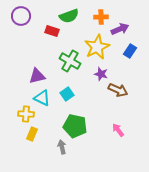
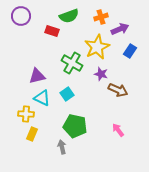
orange cross: rotated 16 degrees counterclockwise
green cross: moved 2 px right, 2 px down
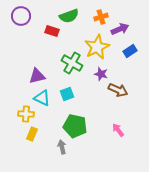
blue rectangle: rotated 24 degrees clockwise
cyan square: rotated 16 degrees clockwise
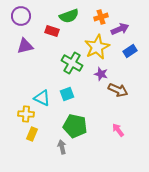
purple triangle: moved 12 px left, 30 px up
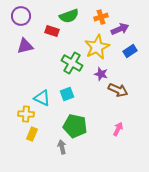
pink arrow: moved 1 px up; rotated 64 degrees clockwise
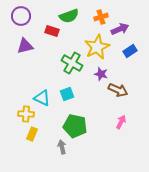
pink arrow: moved 3 px right, 7 px up
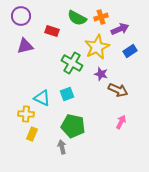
green semicircle: moved 8 px right, 2 px down; rotated 48 degrees clockwise
green pentagon: moved 2 px left
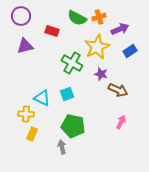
orange cross: moved 2 px left
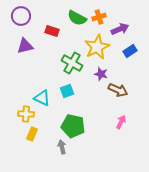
cyan square: moved 3 px up
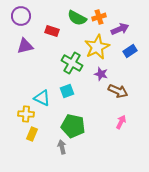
brown arrow: moved 1 px down
